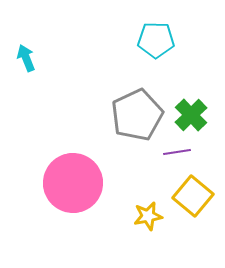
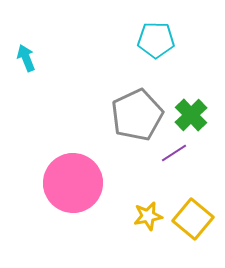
purple line: moved 3 px left, 1 px down; rotated 24 degrees counterclockwise
yellow square: moved 23 px down
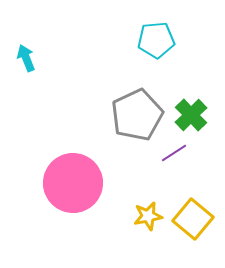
cyan pentagon: rotated 6 degrees counterclockwise
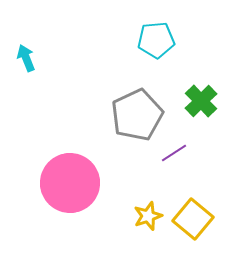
green cross: moved 10 px right, 14 px up
pink circle: moved 3 px left
yellow star: rotated 8 degrees counterclockwise
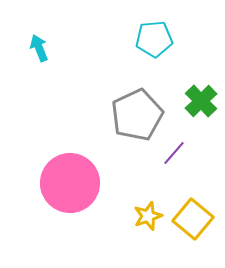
cyan pentagon: moved 2 px left, 1 px up
cyan arrow: moved 13 px right, 10 px up
purple line: rotated 16 degrees counterclockwise
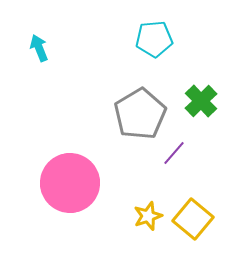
gray pentagon: moved 3 px right, 1 px up; rotated 6 degrees counterclockwise
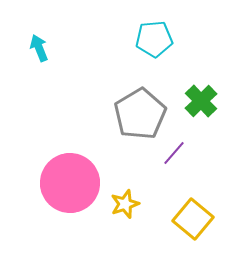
yellow star: moved 23 px left, 12 px up
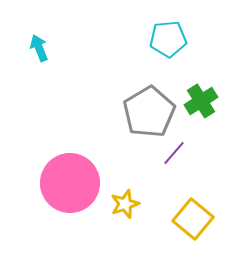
cyan pentagon: moved 14 px right
green cross: rotated 12 degrees clockwise
gray pentagon: moved 9 px right, 2 px up
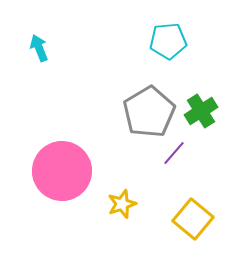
cyan pentagon: moved 2 px down
green cross: moved 10 px down
pink circle: moved 8 px left, 12 px up
yellow star: moved 3 px left
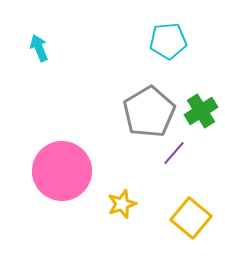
yellow square: moved 2 px left, 1 px up
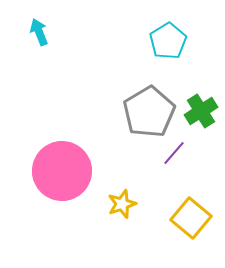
cyan pentagon: rotated 27 degrees counterclockwise
cyan arrow: moved 16 px up
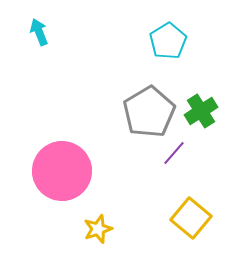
yellow star: moved 24 px left, 25 px down
